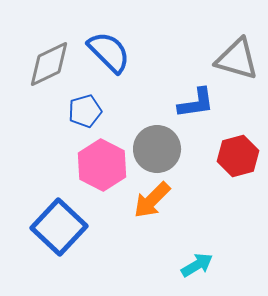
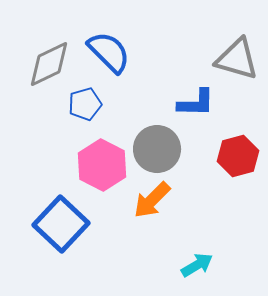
blue L-shape: rotated 9 degrees clockwise
blue pentagon: moved 7 px up
blue square: moved 2 px right, 3 px up
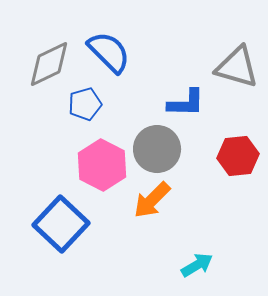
gray triangle: moved 8 px down
blue L-shape: moved 10 px left
red hexagon: rotated 9 degrees clockwise
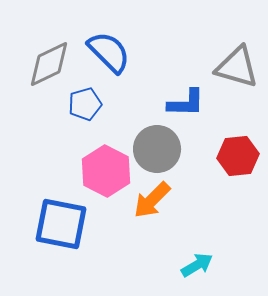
pink hexagon: moved 4 px right, 6 px down
blue square: rotated 32 degrees counterclockwise
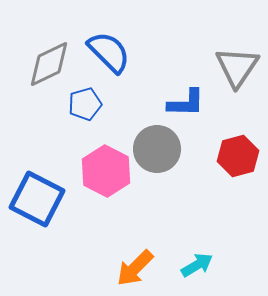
gray triangle: rotated 48 degrees clockwise
red hexagon: rotated 9 degrees counterclockwise
orange arrow: moved 17 px left, 68 px down
blue square: moved 24 px left, 25 px up; rotated 16 degrees clockwise
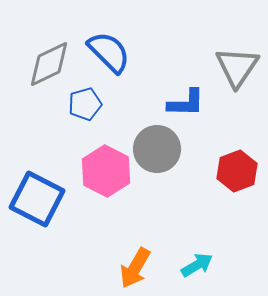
red hexagon: moved 1 px left, 15 px down; rotated 6 degrees counterclockwise
orange arrow: rotated 15 degrees counterclockwise
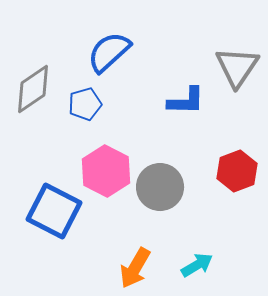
blue semicircle: rotated 87 degrees counterclockwise
gray diamond: moved 16 px left, 25 px down; rotated 9 degrees counterclockwise
blue L-shape: moved 2 px up
gray circle: moved 3 px right, 38 px down
blue square: moved 17 px right, 12 px down
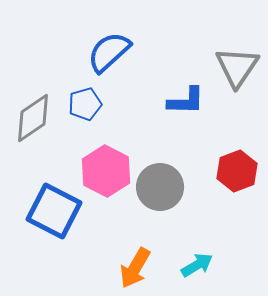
gray diamond: moved 29 px down
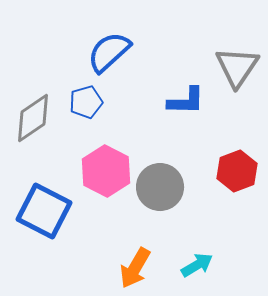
blue pentagon: moved 1 px right, 2 px up
blue square: moved 10 px left
